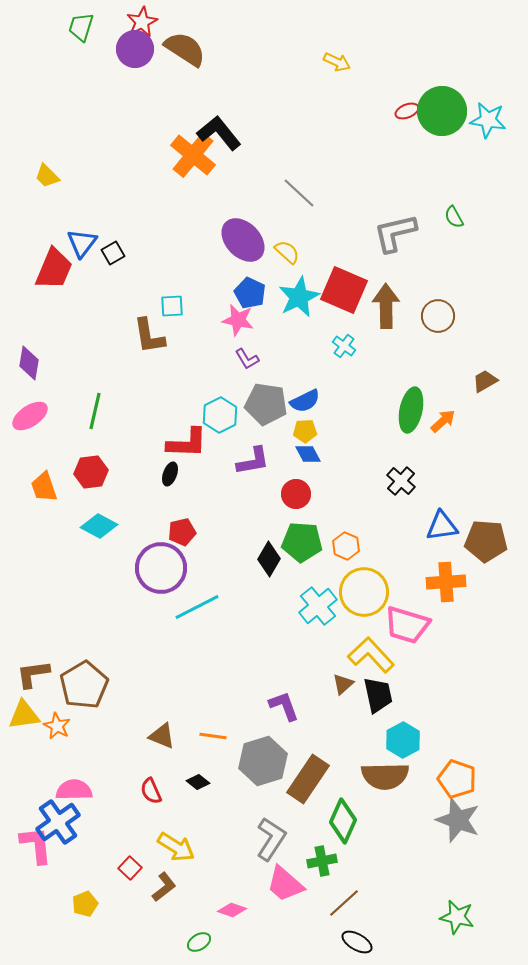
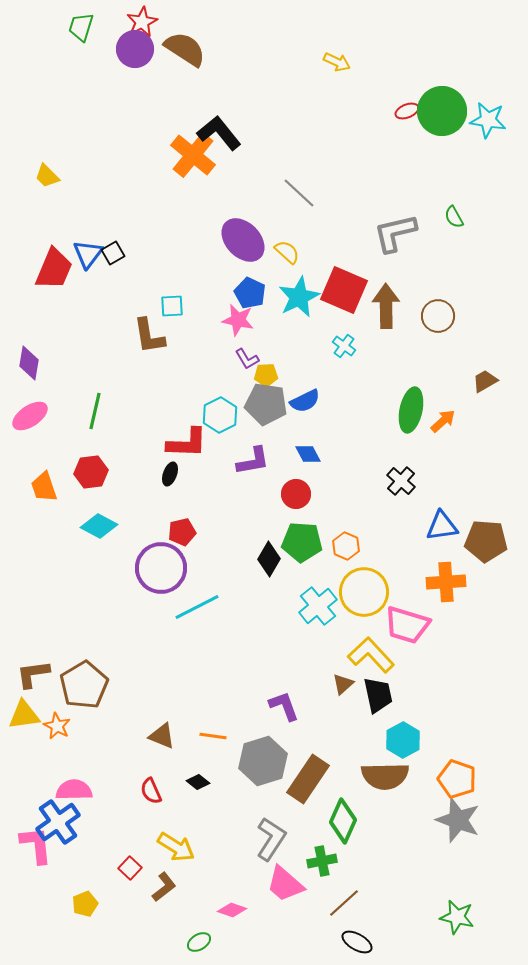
blue triangle at (82, 243): moved 6 px right, 11 px down
yellow pentagon at (305, 431): moved 39 px left, 56 px up
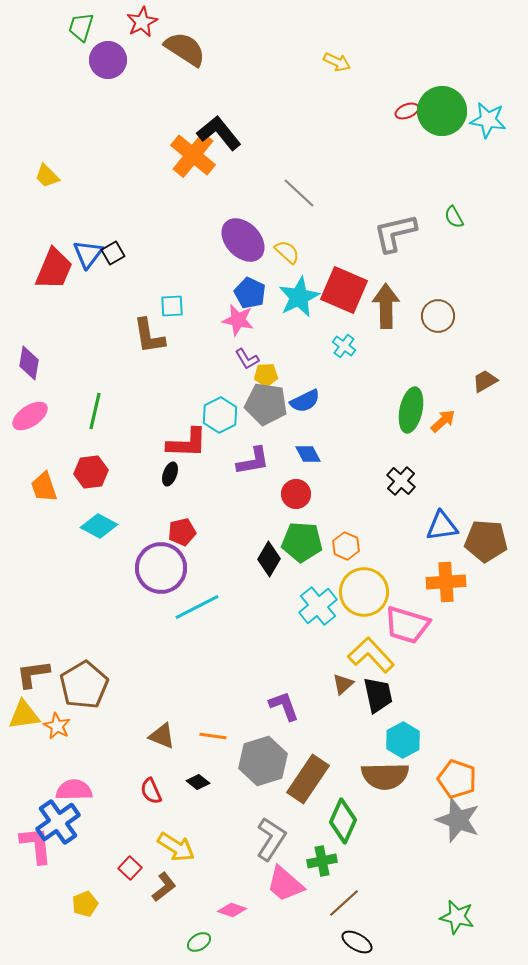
purple circle at (135, 49): moved 27 px left, 11 px down
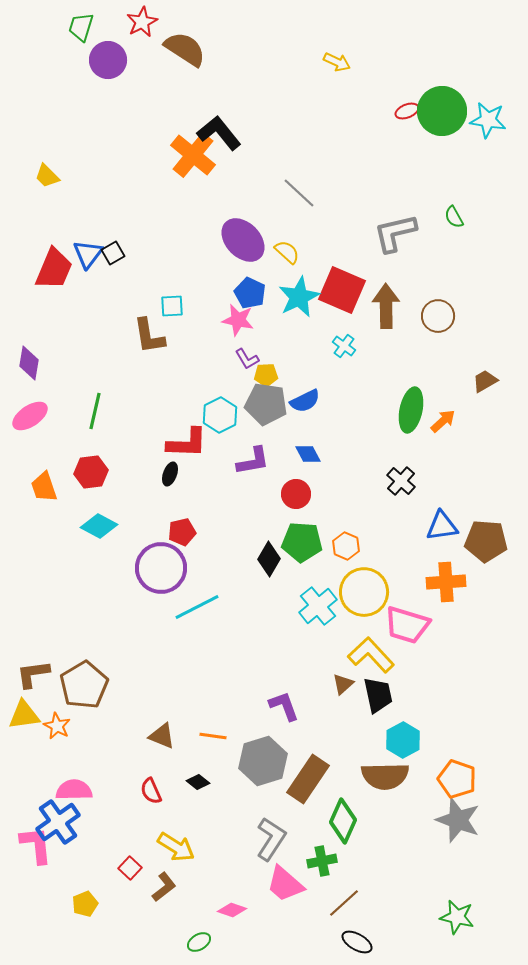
red square at (344, 290): moved 2 px left
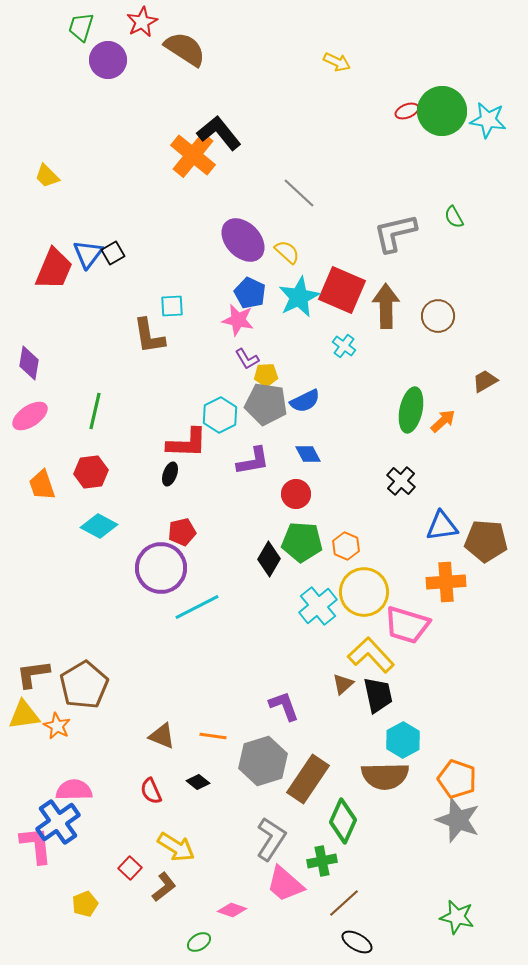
orange trapezoid at (44, 487): moved 2 px left, 2 px up
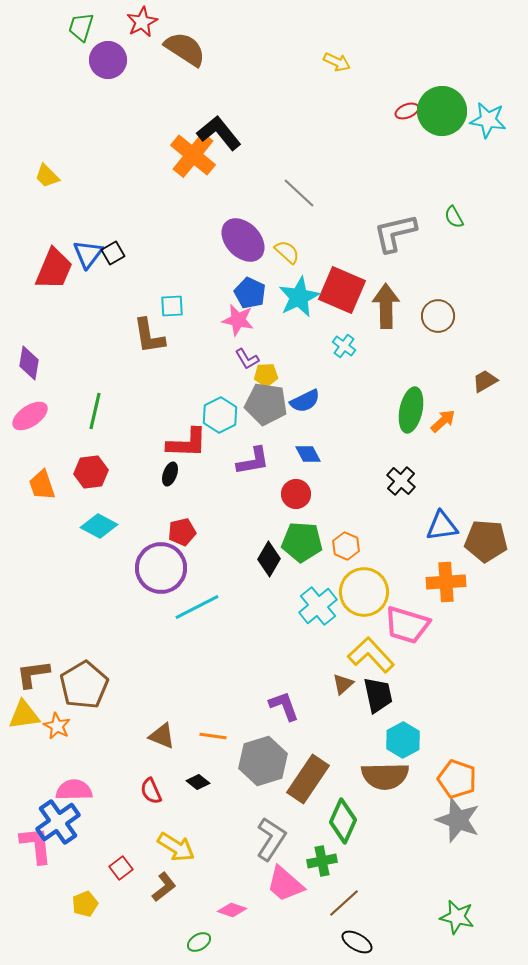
red square at (130, 868): moved 9 px left; rotated 10 degrees clockwise
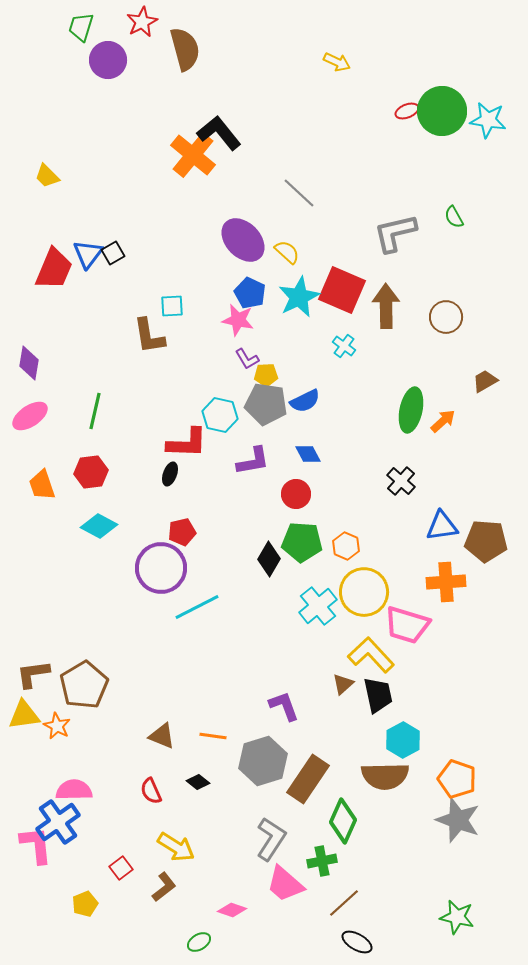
brown semicircle at (185, 49): rotated 42 degrees clockwise
brown circle at (438, 316): moved 8 px right, 1 px down
cyan hexagon at (220, 415): rotated 20 degrees counterclockwise
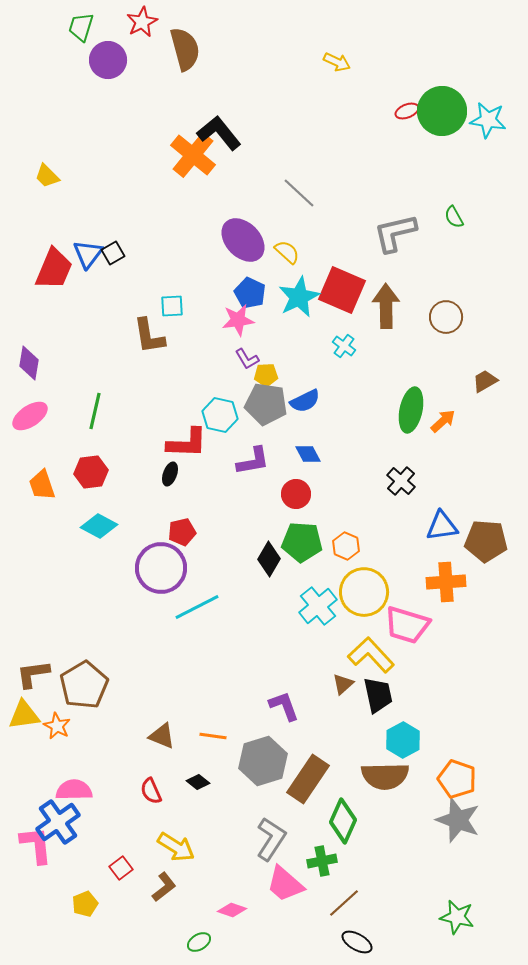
pink star at (238, 320): rotated 20 degrees counterclockwise
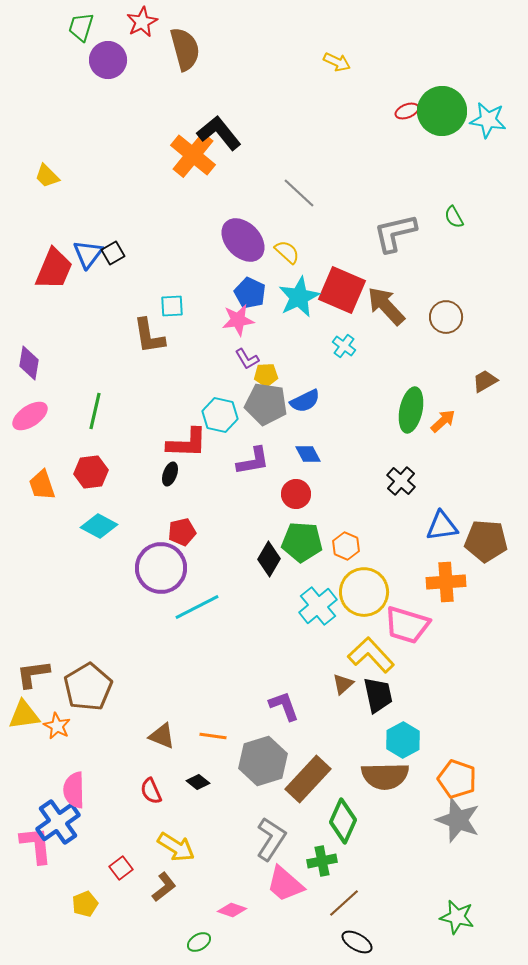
brown arrow at (386, 306): rotated 42 degrees counterclockwise
brown pentagon at (84, 685): moved 4 px right, 2 px down
brown rectangle at (308, 779): rotated 9 degrees clockwise
pink semicircle at (74, 790): rotated 90 degrees counterclockwise
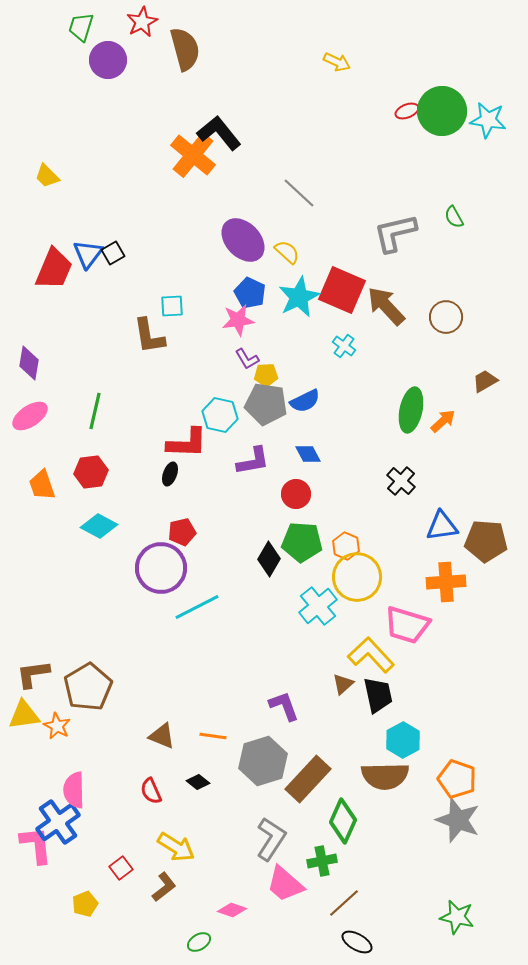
yellow circle at (364, 592): moved 7 px left, 15 px up
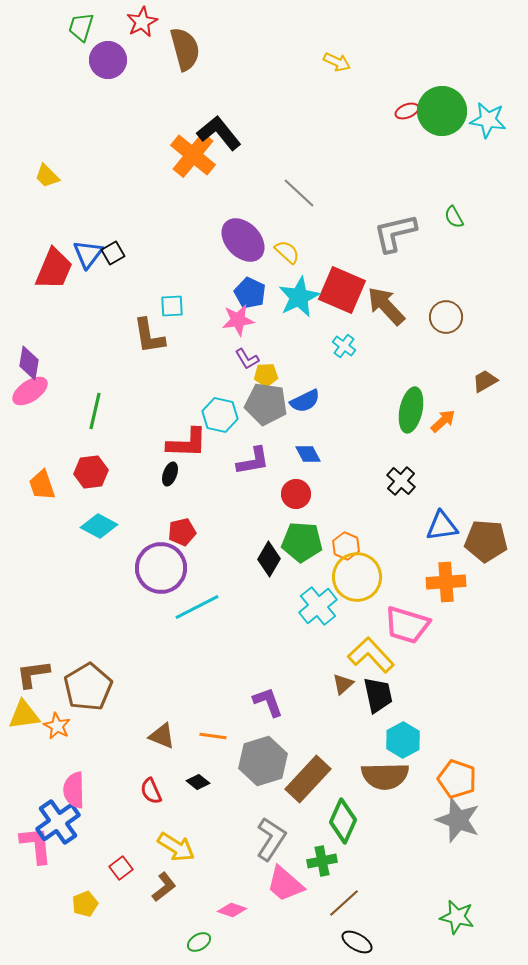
pink ellipse at (30, 416): moved 25 px up
purple L-shape at (284, 706): moved 16 px left, 4 px up
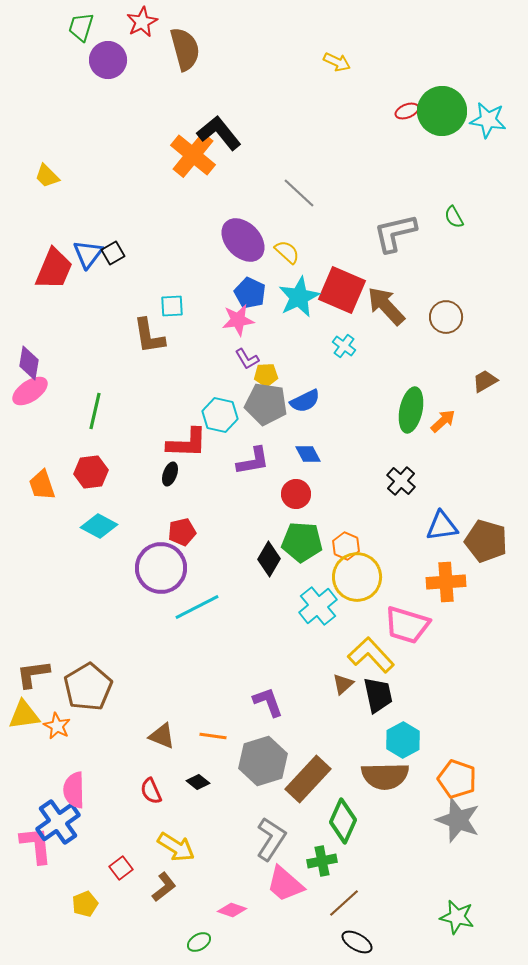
brown pentagon at (486, 541): rotated 12 degrees clockwise
